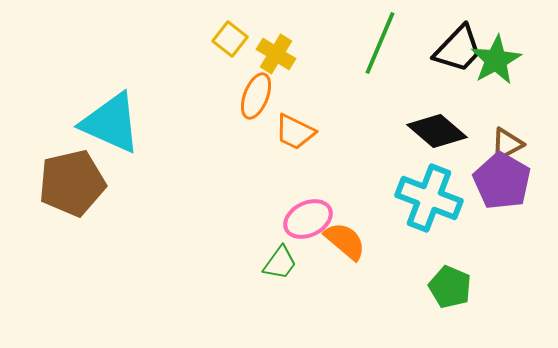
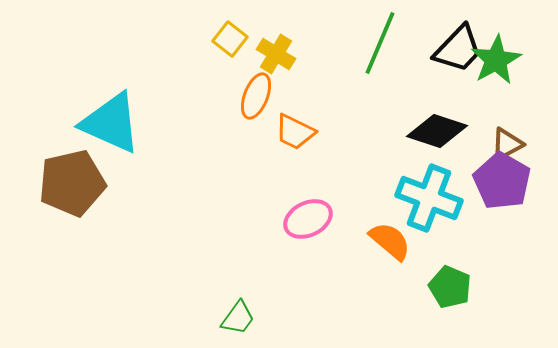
black diamond: rotated 22 degrees counterclockwise
orange semicircle: moved 45 px right
green trapezoid: moved 42 px left, 55 px down
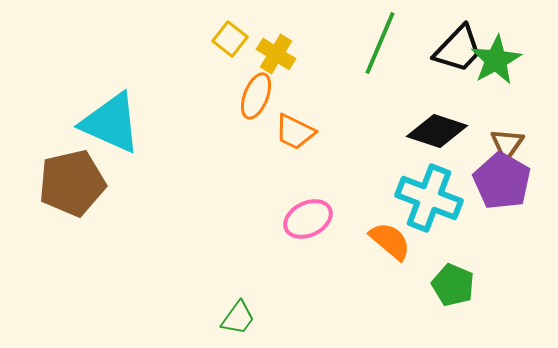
brown triangle: rotated 27 degrees counterclockwise
green pentagon: moved 3 px right, 2 px up
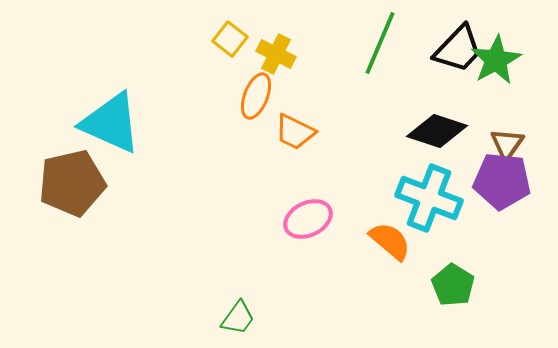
yellow cross: rotated 6 degrees counterclockwise
purple pentagon: rotated 24 degrees counterclockwise
green pentagon: rotated 9 degrees clockwise
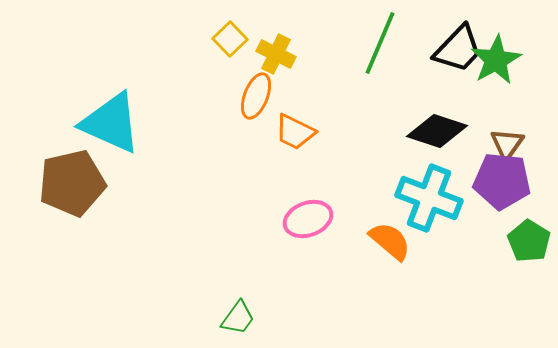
yellow square: rotated 8 degrees clockwise
pink ellipse: rotated 6 degrees clockwise
green pentagon: moved 76 px right, 44 px up
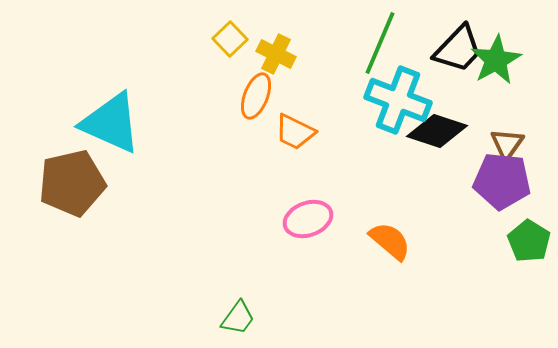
cyan cross: moved 31 px left, 98 px up
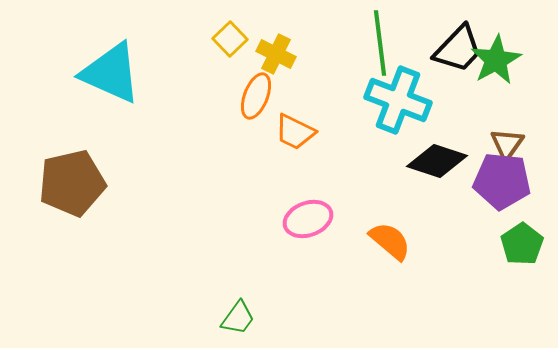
green line: rotated 30 degrees counterclockwise
cyan triangle: moved 50 px up
black diamond: moved 30 px down
green pentagon: moved 7 px left, 3 px down; rotated 6 degrees clockwise
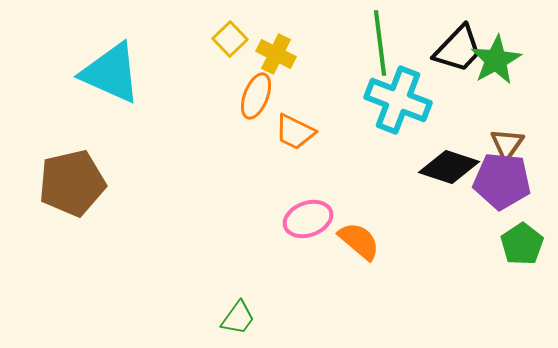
black diamond: moved 12 px right, 6 px down
orange semicircle: moved 31 px left
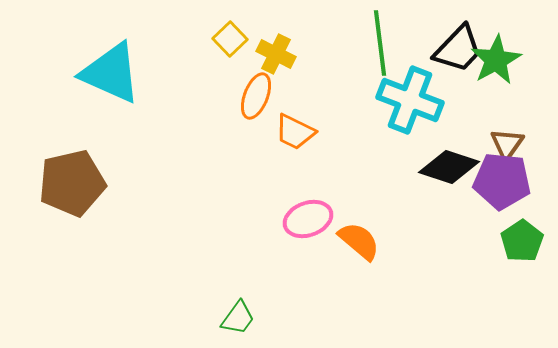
cyan cross: moved 12 px right
green pentagon: moved 3 px up
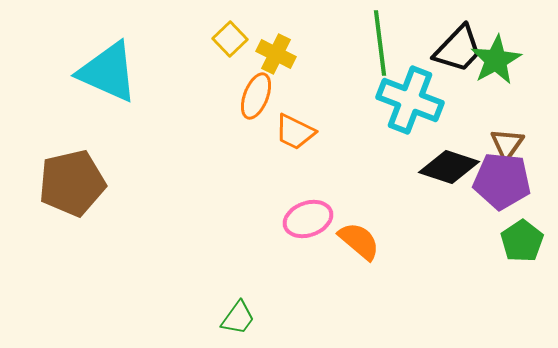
cyan triangle: moved 3 px left, 1 px up
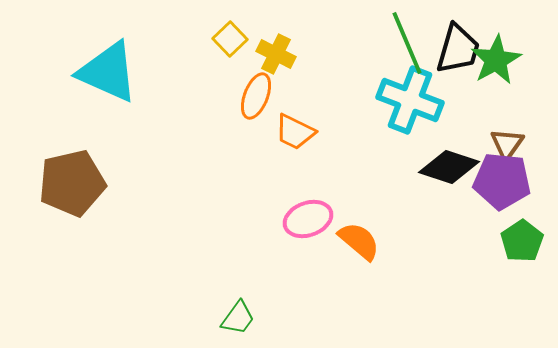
green line: moved 27 px right; rotated 16 degrees counterclockwise
black trapezoid: rotated 28 degrees counterclockwise
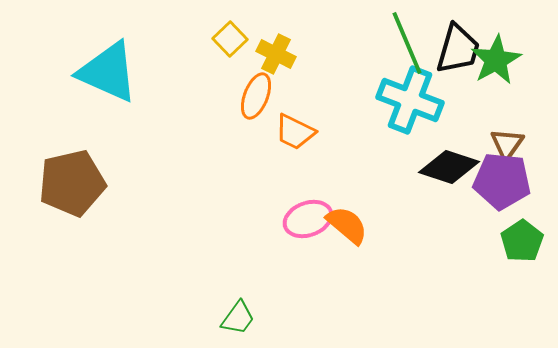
orange semicircle: moved 12 px left, 16 px up
